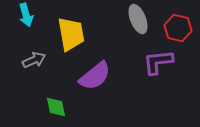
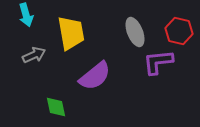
gray ellipse: moved 3 px left, 13 px down
red hexagon: moved 1 px right, 3 px down
yellow trapezoid: moved 1 px up
gray arrow: moved 5 px up
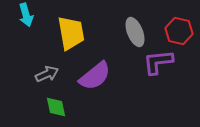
gray arrow: moved 13 px right, 19 px down
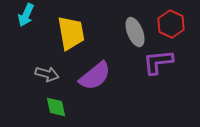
cyan arrow: rotated 40 degrees clockwise
red hexagon: moved 8 px left, 7 px up; rotated 12 degrees clockwise
gray arrow: rotated 40 degrees clockwise
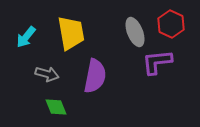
cyan arrow: moved 22 px down; rotated 15 degrees clockwise
purple L-shape: moved 1 px left
purple semicircle: rotated 40 degrees counterclockwise
green diamond: rotated 10 degrees counterclockwise
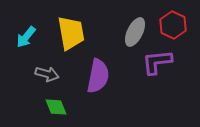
red hexagon: moved 2 px right, 1 px down
gray ellipse: rotated 48 degrees clockwise
purple semicircle: moved 3 px right
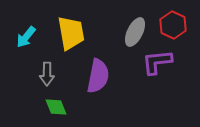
gray arrow: rotated 75 degrees clockwise
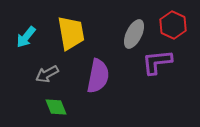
gray ellipse: moved 1 px left, 2 px down
gray arrow: rotated 60 degrees clockwise
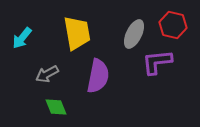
red hexagon: rotated 12 degrees counterclockwise
yellow trapezoid: moved 6 px right
cyan arrow: moved 4 px left, 1 px down
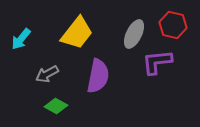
yellow trapezoid: rotated 48 degrees clockwise
cyan arrow: moved 1 px left, 1 px down
green diamond: moved 1 px up; rotated 40 degrees counterclockwise
